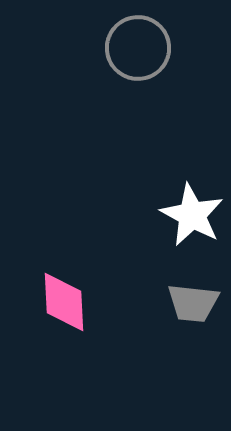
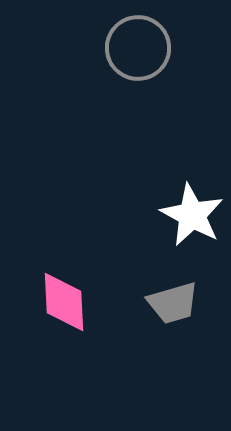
gray trapezoid: moved 20 px left; rotated 22 degrees counterclockwise
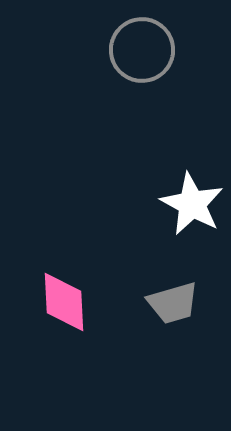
gray circle: moved 4 px right, 2 px down
white star: moved 11 px up
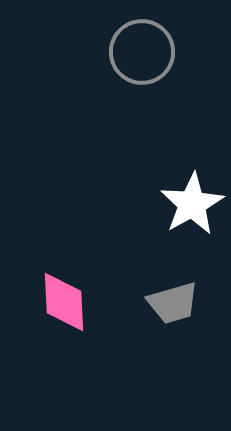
gray circle: moved 2 px down
white star: rotated 14 degrees clockwise
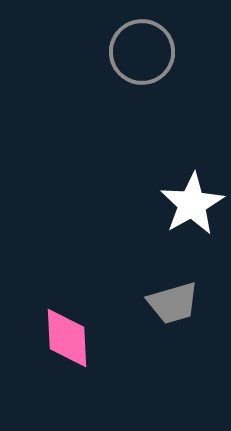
pink diamond: moved 3 px right, 36 px down
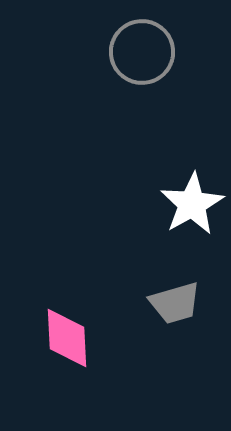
gray trapezoid: moved 2 px right
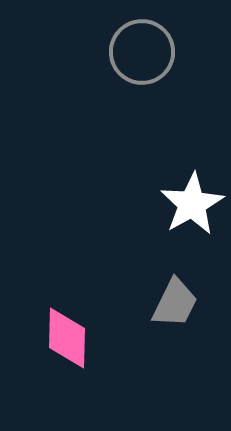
gray trapezoid: rotated 48 degrees counterclockwise
pink diamond: rotated 4 degrees clockwise
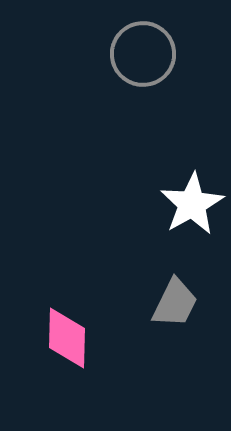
gray circle: moved 1 px right, 2 px down
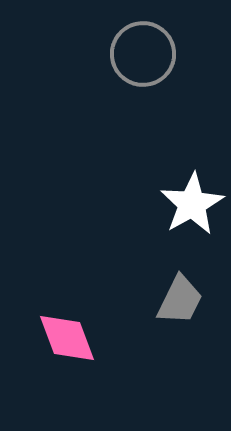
gray trapezoid: moved 5 px right, 3 px up
pink diamond: rotated 22 degrees counterclockwise
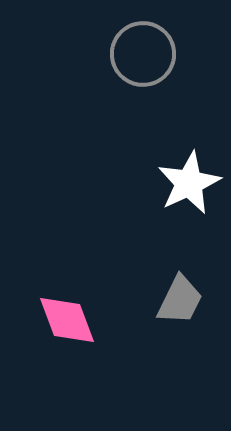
white star: moved 3 px left, 21 px up; rotated 4 degrees clockwise
pink diamond: moved 18 px up
